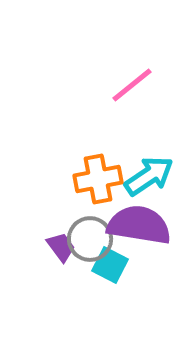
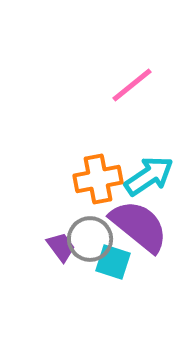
purple semicircle: moved 1 px down; rotated 30 degrees clockwise
cyan square: moved 3 px right, 3 px up; rotated 9 degrees counterclockwise
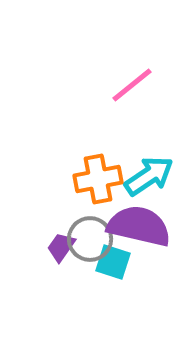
purple semicircle: rotated 26 degrees counterclockwise
purple trapezoid: rotated 108 degrees counterclockwise
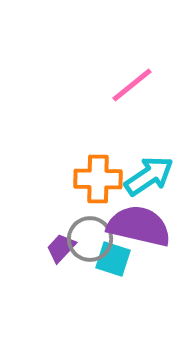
orange cross: rotated 12 degrees clockwise
purple trapezoid: moved 1 px down; rotated 8 degrees clockwise
cyan square: moved 3 px up
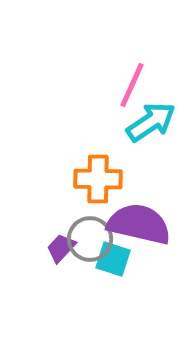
pink line: rotated 27 degrees counterclockwise
cyan arrow: moved 2 px right, 54 px up
purple semicircle: moved 2 px up
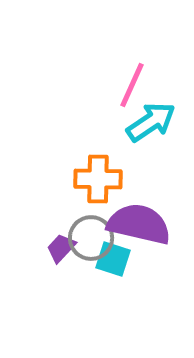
gray circle: moved 1 px right, 1 px up
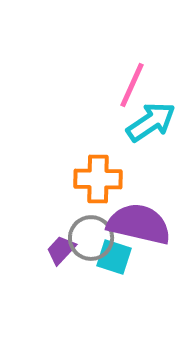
purple trapezoid: moved 2 px down
cyan square: moved 1 px right, 2 px up
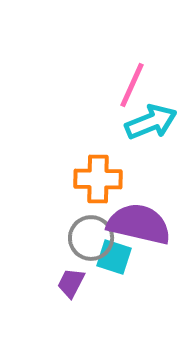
cyan arrow: rotated 12 degrees clockwise
purple trapezoid: moved 10 px right, 33 px down; rotated 16 degrees counterclockwise
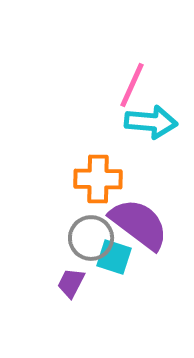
cyan arrow: rotated 27 degrees clockwise
purple semicircle: rotated 24 degrees clockwise
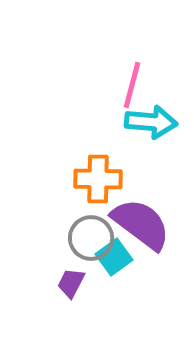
pink line: rotated 9 degrees counterclockwise
purple semicircle: moved 2 px right
cyan square: rotated 36 degrees clockwise
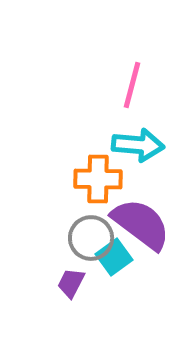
cyan arrow: moved 13 px left, 23 px down
